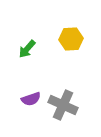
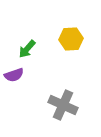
purple semicircle: moved 17 px left, 24 px up
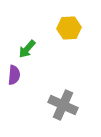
yellow hexagon: moved 2 px left, 11 px up
purple semicircle: rotated 66 degrees counterclockwise
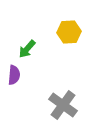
yellow hexagon: moved 4 px down
gray cross: rotated 12 degrees clockwise
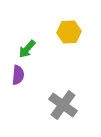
purple semicircle: moved 4 px right
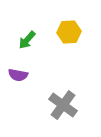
green arrow: moved 9 px up
purple semicircle: rotated 96 degrees clockwise
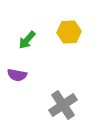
purple semicircle: moved 1 px left
gray cross: rotated 20 degrees clockwise
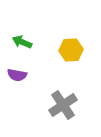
yellow hexagon: moved 2 px right, 18 px down
green arrow: moved 5 px left, 2 px down; rotated 72 degrees clockwise
